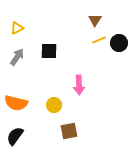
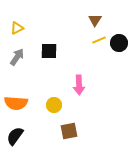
orange semicircle: rotated 10 degrees counterclockwise
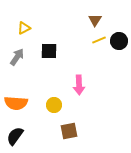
yellow triangle: moved 7 px right
black circle: moved 2 px up
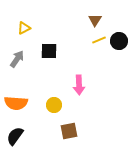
gray arrow: moved 2 px down
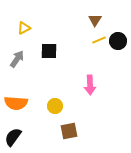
black circle: moved 1 px left
pink arrow: moved 11 px right
yellow circle: moved 1 px right, 1 px down
black semicircle: moved 2 px left, 1 px down
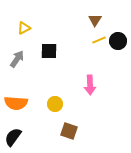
yellow circle: moved 2 px up
brown square: rotated 30 degrees clockwise
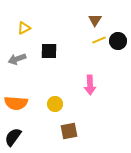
gray arrow: rotated 144 degrees counterclockwise
brown square: rotated 30 degrees counterclockwise
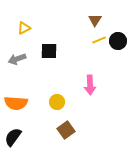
yellow circle: moved 2 px right, 2 px up
brown square: moved 3 px left, 1 px up; rotated 24 degrees counterclockwise
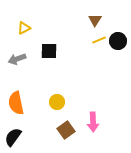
pink arrow: moved 3 px right, 37 px down
orange semicircle: rotated 75 degrees clockwise
